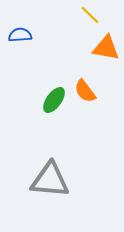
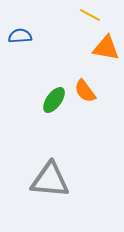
yellow line: rotated 15 degrees counterclockwise
blue semicircle: moved 1 px down
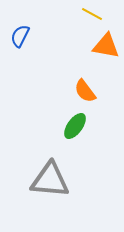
yellow line: moved 2 px right, 1 px up
blue semicircle: rotated 60 degrees counterclockwise
orange triangle: moved 2 px up
green ellipse: moved 21 px right, 26 px down
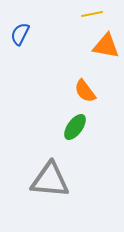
yellow line: rotated 40 degrees counterclockwise
blue semicircle: moved 2 px up
green ellipse: moved 1 px down
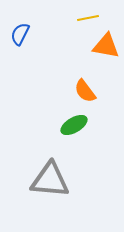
yellow line: moved 4 px left, 4 px down
green ellipse: moved 1 px left, 2 px up; rotated 24 degrees clockwise
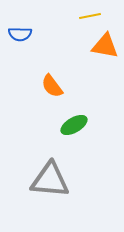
yellow line: moved 2 px right, 2 px up
blue semicircle: rotated 115 degrees counterclockwise
orange triangle: moved 1 px left
orange semicircle: moved 33 px left, 5 px up
